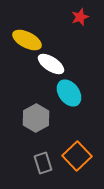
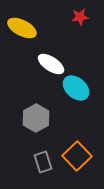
red star: rotated 12 degrees clockwise
yellow ellipse: moved 5 px left, 12 px up
cyan ellipse: moved 7 px right, 5 px up; rotated 12 degrees counterclockwise
gray rectangle: moved 1 px up
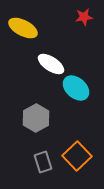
red star: moved 4 px right
yellow ellipse: moved 1 px right
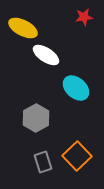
white ellipse: moved 5 px left, 9 px up
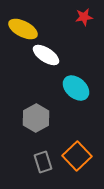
yellow ellipse: moved 1 px down
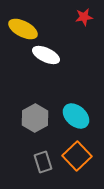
white ellipse: rotated 8 degrees counterclockwise
cyan ellipse: moved 28 px down
gray hexagon: moved 1 px left
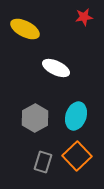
yellow ellipse: moved 2 px right
white ellipse: moved 10 px right, 13 px down
cyan ellipse: rotated 68 degrees clockwise
gray rectangle: rotated 35 degrees clockwise
